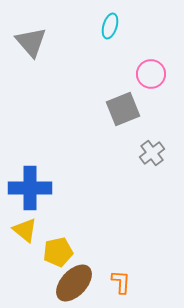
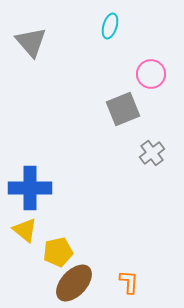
orange L-shape: moved 8 px right
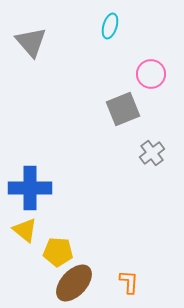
yellow pentagon: rotated 16 degrees clockwise
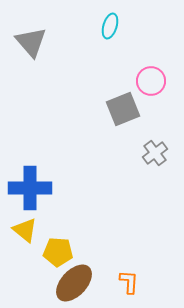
pink circle: moved 7 px down
gray cross: moved 3 px right
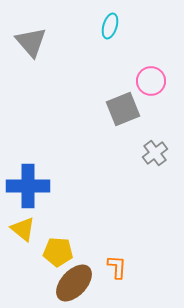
blue cross: moved 2 px left, 2 px up
yellow triangle: moved 2 px left, 1 px up
orange L-shape: moved 12 px left, 15 px up
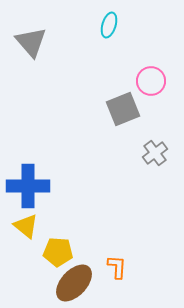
cyan ellipse: moved 1 px left, 1 px up
yellow triangle: moved 3 px right, 3 px up
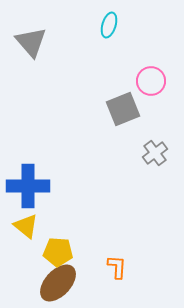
brown ellipse: moved 16 px left
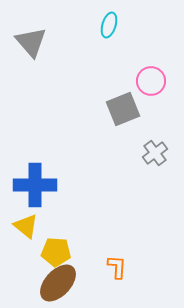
blue cross: moved 7 px right, 1 px up
yellow pentagon: moved 2 px left
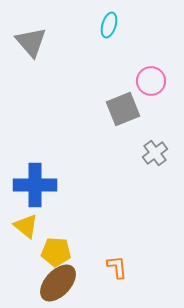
orange L-shape: rotated 10 degrees counterclockwise
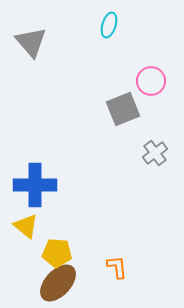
yellow pentagon: moved 1 px right, 1 px down
